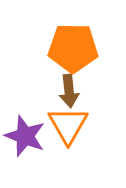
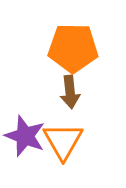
brown arrow: moved 1 px right, 1 px down
orange triangle: moved 5 px left, 16 px down
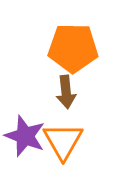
brown arrow: moved 4 px left
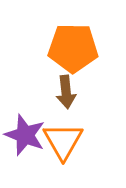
purple star: moved 1 px up
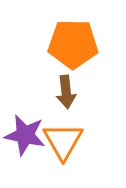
orange pentagon: moved 4 px up
purple star: rotated 9 degrees counterclockwise
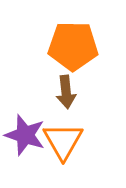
orange pentagon: moved 2 px down
purple star: rotated 6 degrees clockwise
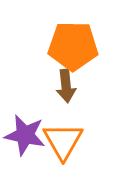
brown arrow: moved 6 px up
purple star: rotated 6 degrees counterclockwise
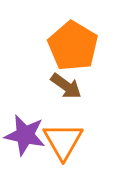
orange pentagon: rotated 30 degrees clockwise
brown arrow: rotated 48 degrees counterclockwise
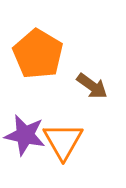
orange pentagon: moved 35 px left, 8 px down
brown arrow: moved 26 px right
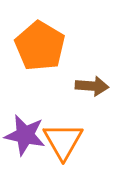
orange pentagon: moved 2 px right, 8 px up
brown arrow: rotated 32 degrees counterclockwise
